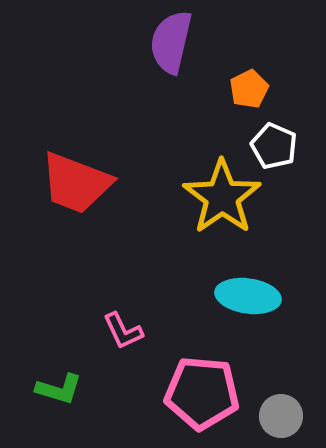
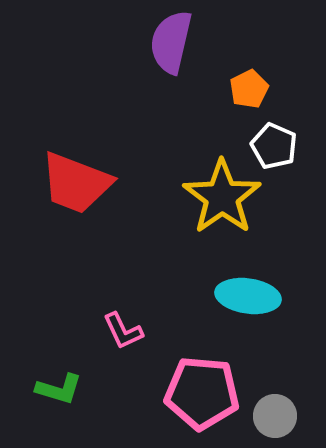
gray circle: moved 6 px left
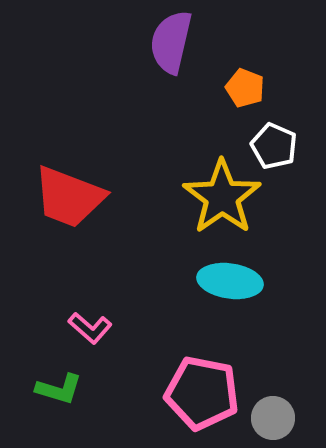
orange pentagon: moved 4 px left, 1 px up; rotated 24 degrees counterclockwise
red trapezoid: moved 7 px left, 14 px down
cyan ellipse: moved 18 px left, 15 px up
pink L-shape: moved 33 px left, 3 px up; rotated 24 degrees counterclockwise
pink pentagon: rotated 6 degrees clockwise
gray circle: moved 2 px left, 2 px down
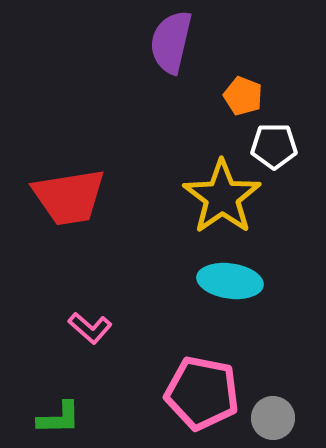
orange pentagon: moved 2 px left, 8 px down
white pentagon: rotated 24 degrees counterclockwise
red trapezoid: rotated 30 degrees counterclockwise
green L-shape: moved 29 px down; rotated 18 degrees counterclockwise
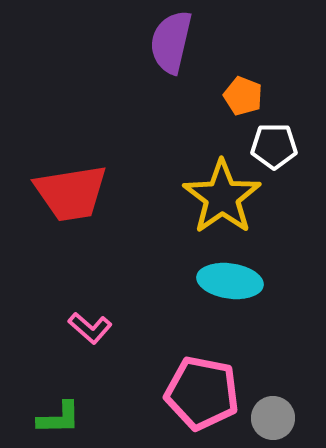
red trapezoid: moved 2 px right, 4 px up
